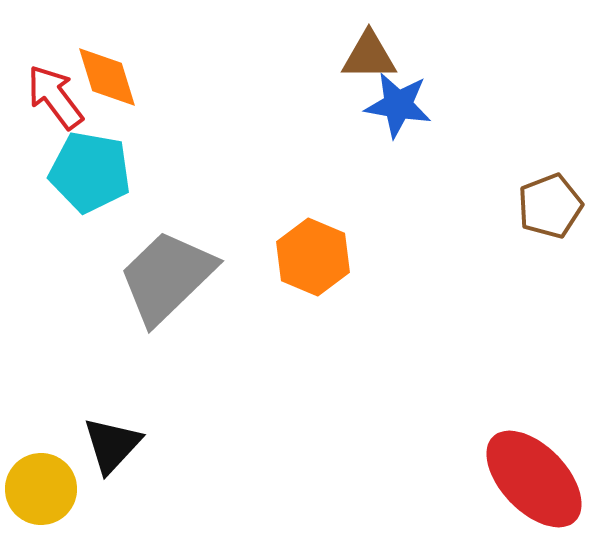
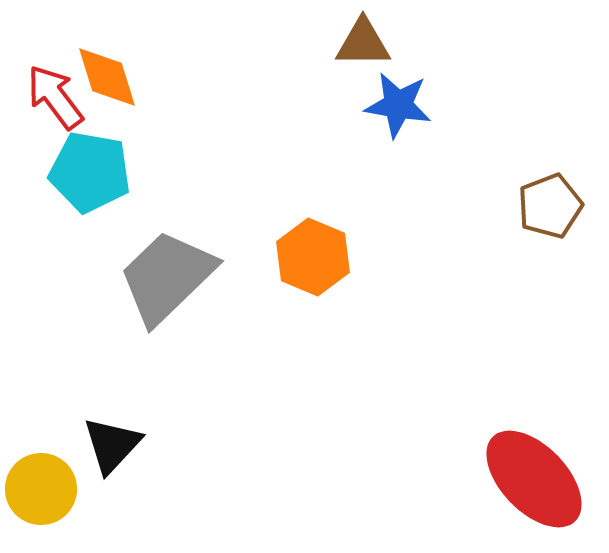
brown triangle: moved 6 px left, 13 px up
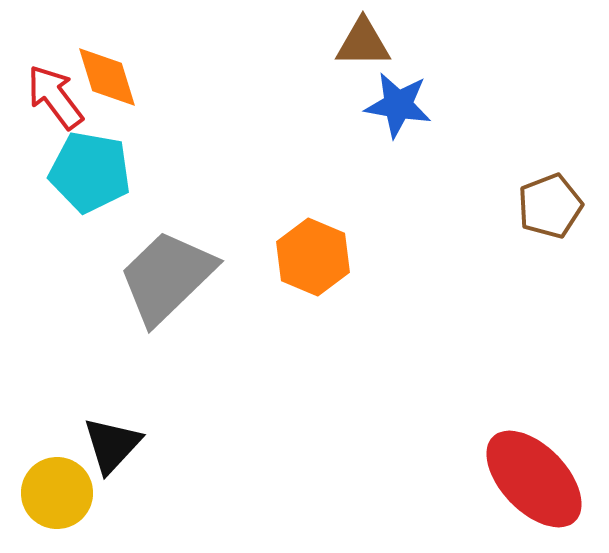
yellow circle: moved 16 px right, 4 px down
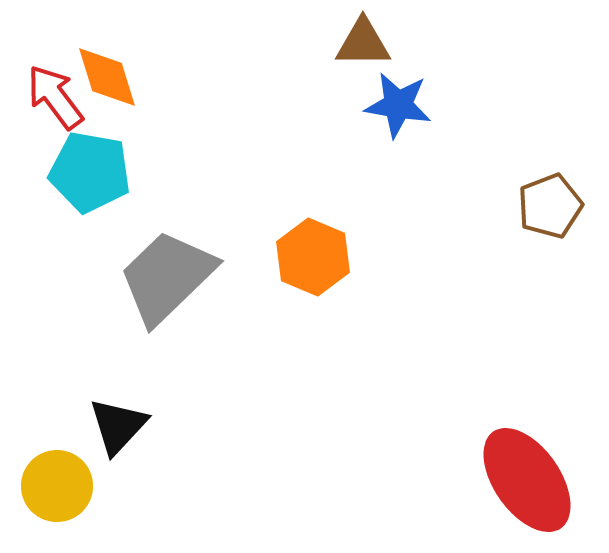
black triangle: moved 6 px right, 19 px up
red ellipse: moved 7 px left, 1 px down; rotated 9 degrees clockwise
yellow circle: moved 7 px up
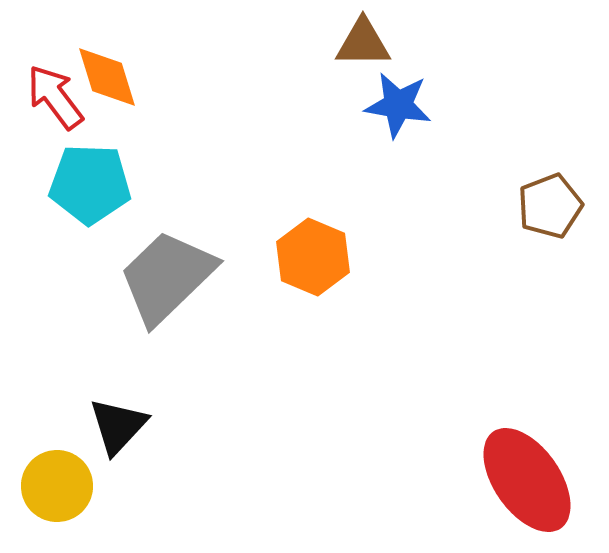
cyan pentagon: moved 12 px down; rotated 8 degrees counterclockwise
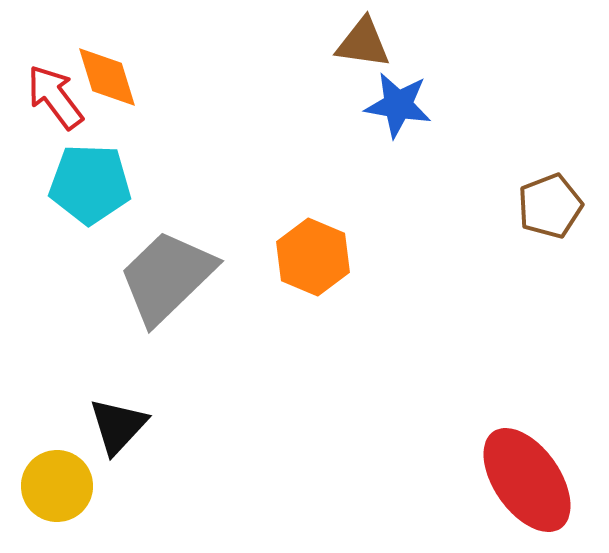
brown triangle: rotated 8 degrees clockwise
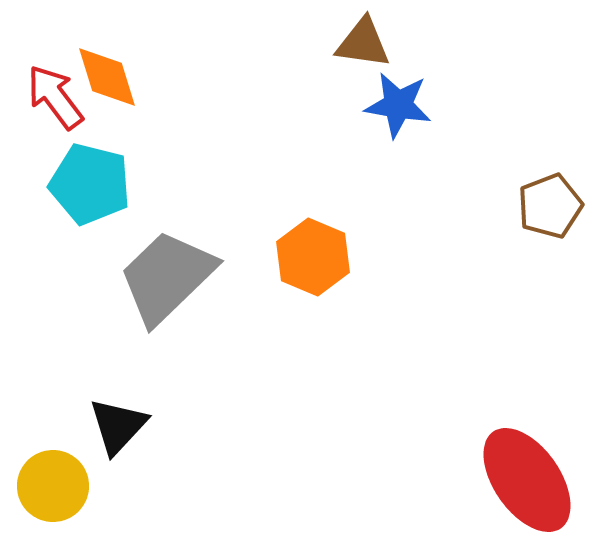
cyan pentagon: rotated 12 degrees clockwise
yellow circle: moved 4 px left
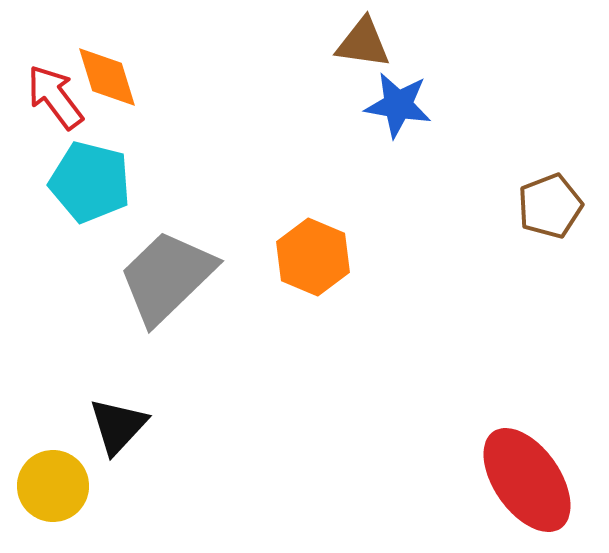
cyan pentagon: moved 2 px up
